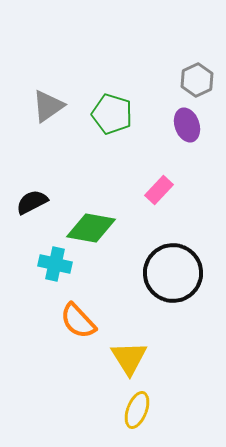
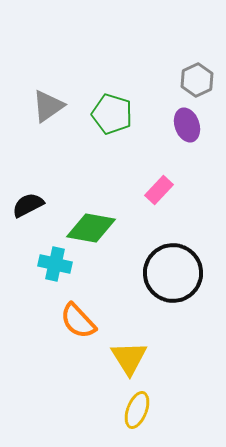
black semicircle: moved 4 px left, 3 px down
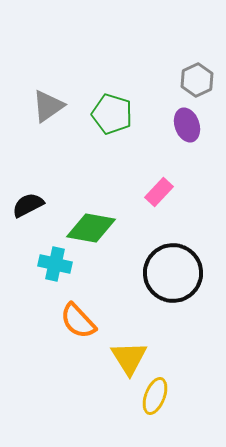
pink rectangle: moved 2 px down
yellow ellipse: moved 18 px right, 14 px up
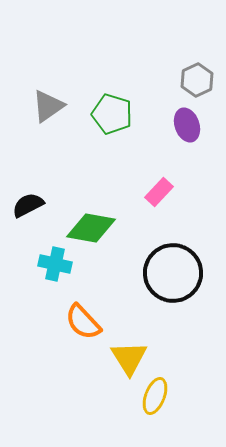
orange semicircle: moved 5 px right, 1 px down
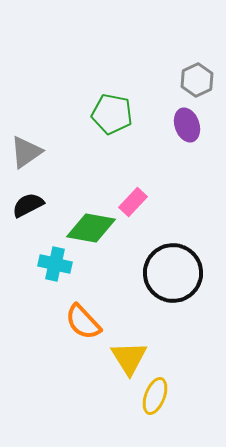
gray triangle: moved 22 px left, 46 px down
green pentagon: rotated 6 degrees counterclockwise
pink rectangle: moved 26 px left, 10 px down
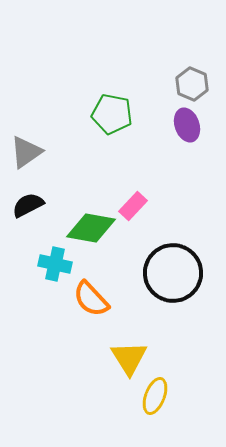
gray hexagon: moved 5 px left, 4 px down; rotated 12 degrees counterclockwise
pink rectangle: moved 4 px down
orange semicircle: moved 8 px right, 23 px up
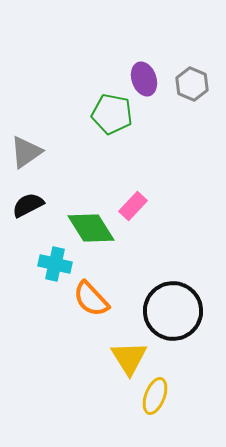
purple ellipse: moved 43 px left, 46 px up
green diamond: rotated 48 degrees clockwise
black circle: moved 38 px down
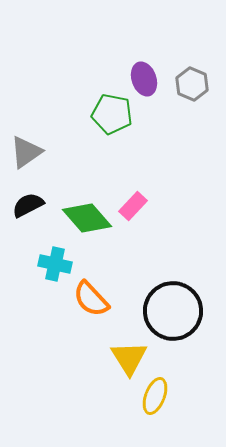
green diamond: moved 4 px left, 10 px up; rotated 9 degrees counterclockwise
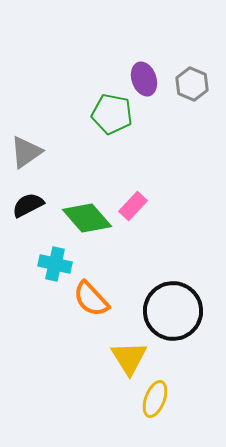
yellow ellipse: moved 3 px down
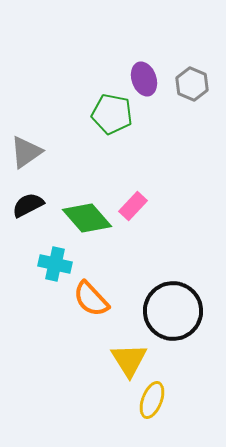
yellow triangle: moved 2 px down
yellow ellipse: moved 3 px left, 1 px down
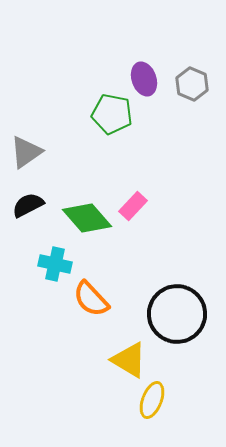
black circle: moved 4 px right, 3 px down
yellow triangle: rotated 27 degrees counterclockwise
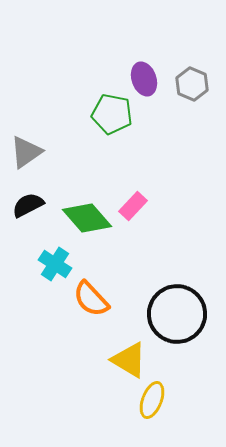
cyan cross: rotated 20 degrees clockwise
